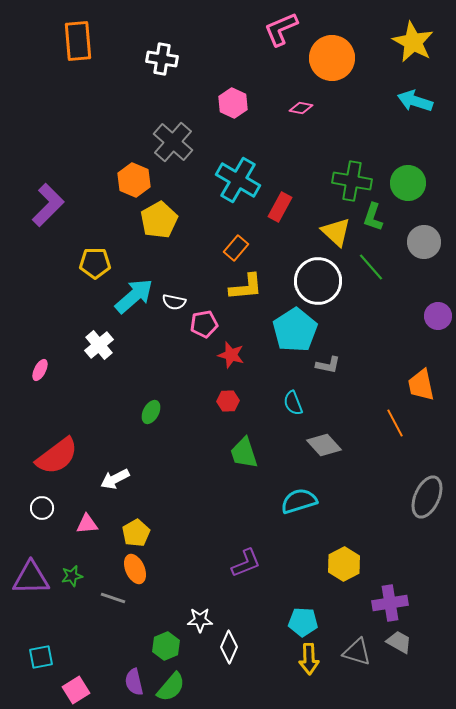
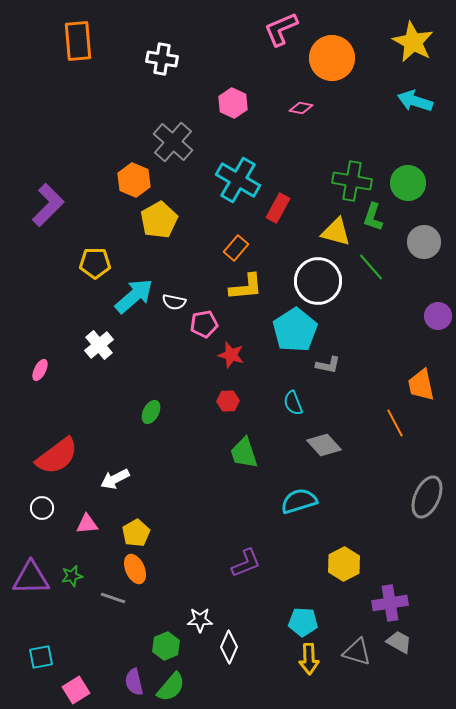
red rectangle at (280, 207): moved 2 px left, 1 px down
yellow triangle at (336, 232): rotated 28 degrees counterclockwise
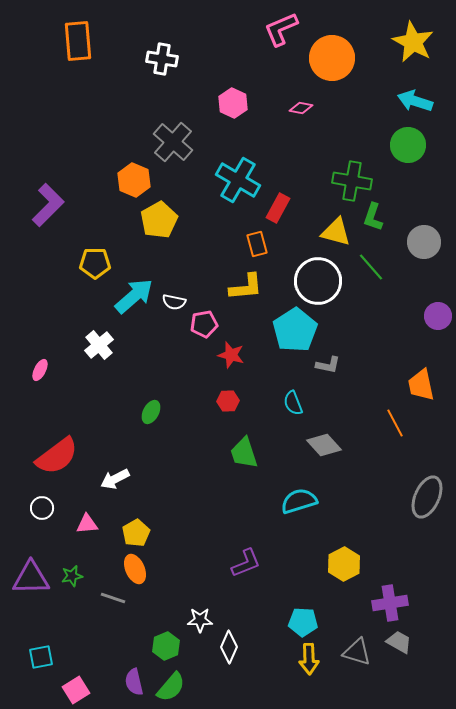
green circle at (408, 183): moved 38 px up
orange rectangle at (236, 248): moved 21 px right, 4 px up; rotated 55 degrees counterclockwise
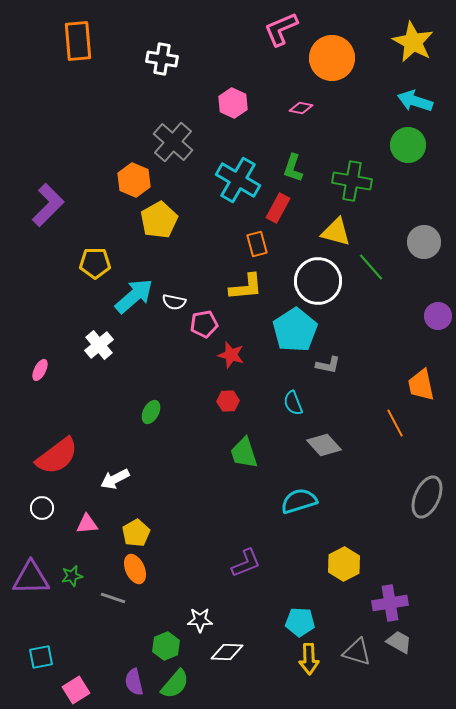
green L-shape at (373, 217): moved 80 px left, 49 px up
cyan pentagon at (303, 622): moved 3 px left
white diamond at (229, 647): moved 2 px left, 5 px down; rotated 68 degrees clockwise
green semicircle at (171, 687): moved 4 px right, 3 px up
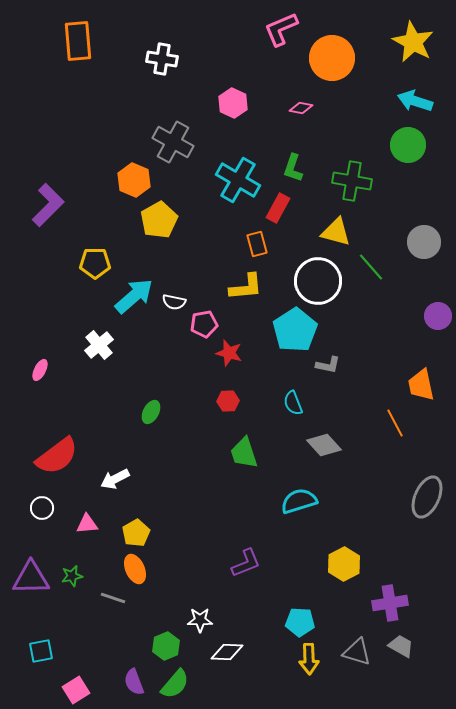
gray cross at (173, 142): rotated 12 degrees counterclockwise
red star at (231, 355): moved 2 px left, 2 px up
gray trapezoid at (399, 642): moved 2 px right, 4 px down
cyan square at (41, 657): moved 6 px up
purple semicircle at (134, 682): rotated 8 degrees counterclockwise
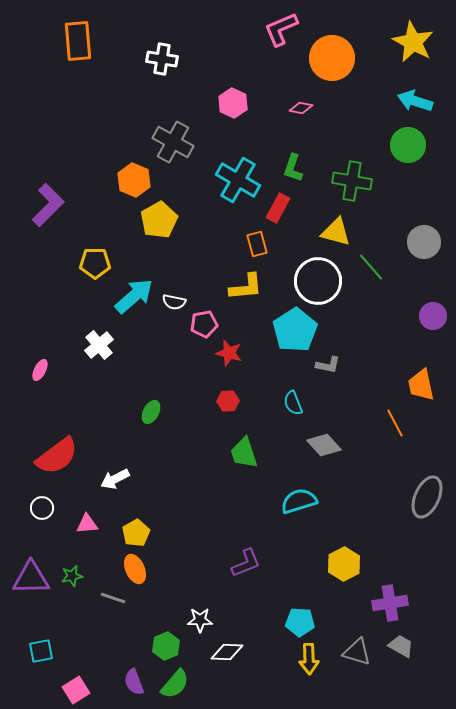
purple circle at (438, 316): moved 5 px left
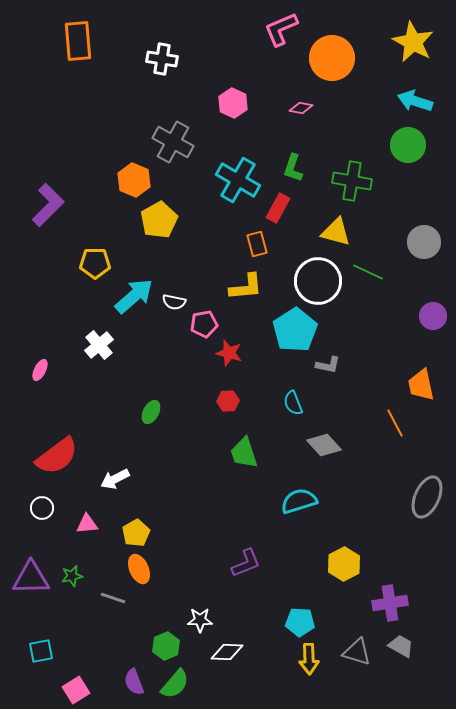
green line at (371, 267): moved 3 px left, 5 px down; rotated 24 degrees counterclockwise
orange ellipse at (135, 569): moved 4 px right
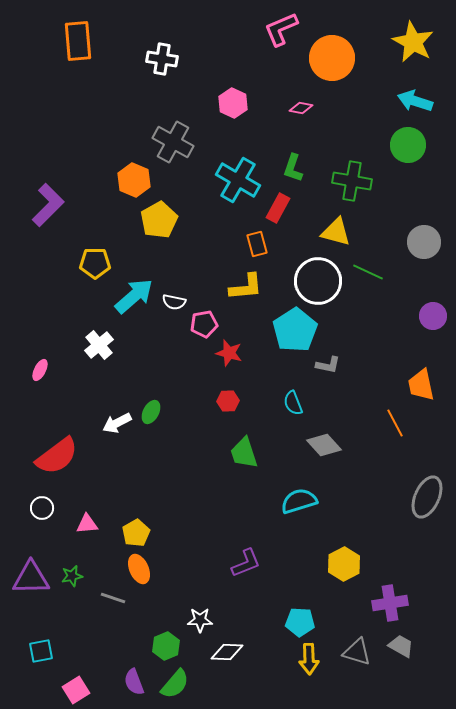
white arrow at (115, 479): moved 2 px right, 56 px up
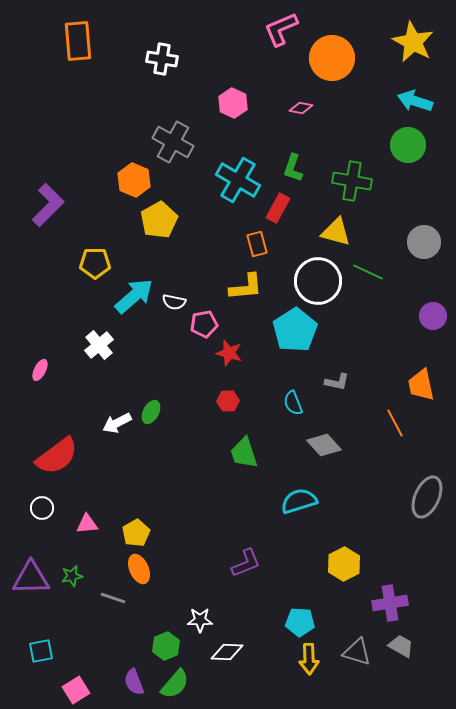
gray L-shape at (328, 365): moved 9 px right, 17 px down
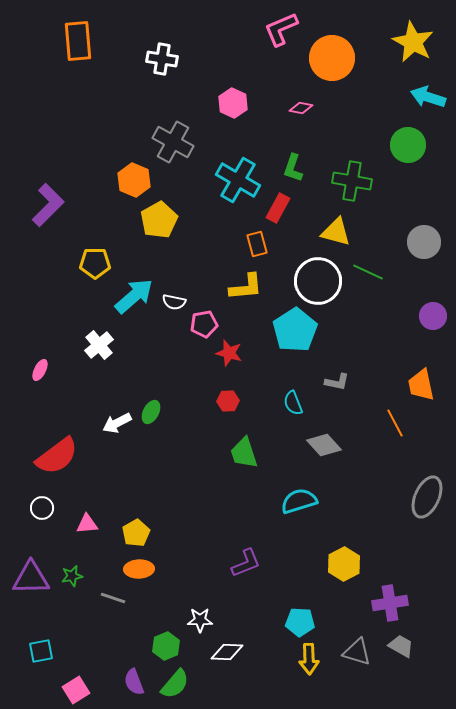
cyan arrow at (415, 101): moved 13 px right, 4 px up
orange ellipse at (139, 569): rotated 68 degrees counterclockwise
